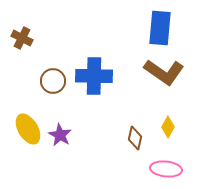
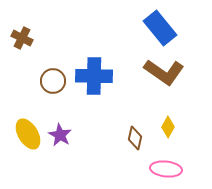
blue rectangle: rotated 44 degrees counterclockwise
yellow ellipse: moved 5 px down
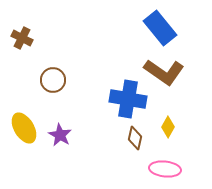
blue cross: moved 34 px right, 23 px down; rotated 9 degrees clockwise
brown circle: moved 1 px up
yellow ellipse: moved 4 px left, 6 px up
pink ellipse: moved 1 px left
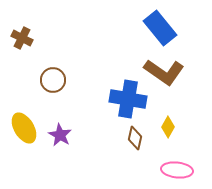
pink ellipse: moved 12 px right, 1 px down
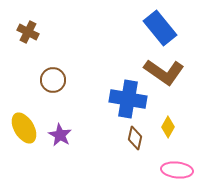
brown cross: moved 6 px right, 6 px up
